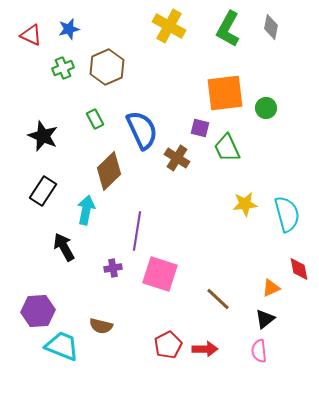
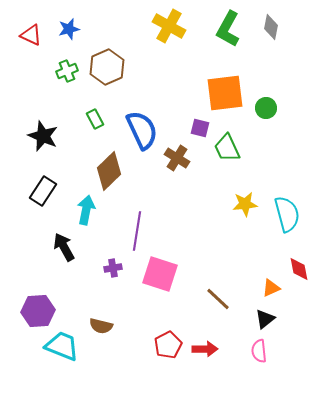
green cross: moved 4 px right, 3 px down
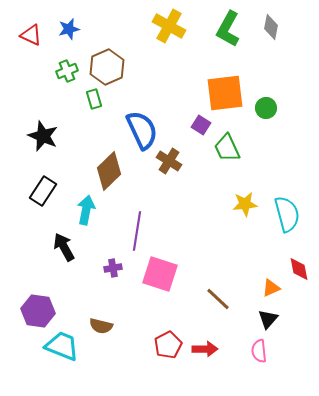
green rectangle: moved 1 px left, 20 px up; rotated 12 degrees clockwise
purple square: moved 1 px right, 3 px up; rotated 18 degrees clockwise
brown cross: moved 8 px left, 3 px down
purple hexagon: rotated 12 degrees clockwise
black triangle: moved 3 px right; rotated 10 degrees counterclockwise
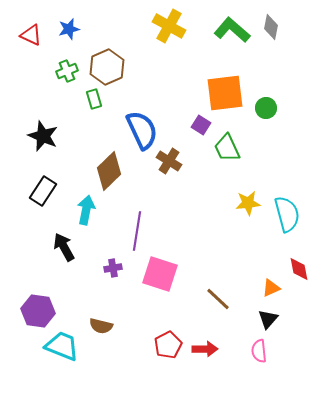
green L-shape: moved 4 px right, 1 px down; rotated 102 degrees clockwise
yellow star: moved 3 px right, 1 px up
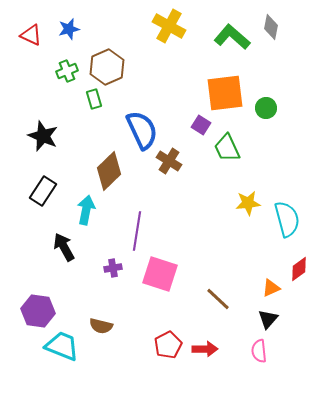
green L-shape: moved 7 px down
cyan semicircle: moved 5 px down
red diamond: rotated 65 degrees clockwise
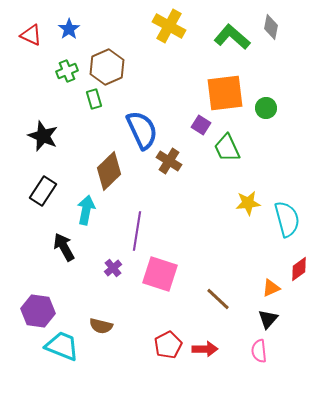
blue star: rotated 20 degrees counterclockwise
purple cross: rotated 30 degrees counterclockwise
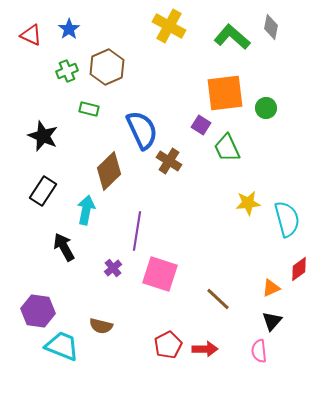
green rectangle: moved 5 px left, 10 px down; rotated 60 degrees counterclockwise
black triangle: moved 4 px right, 2 px down
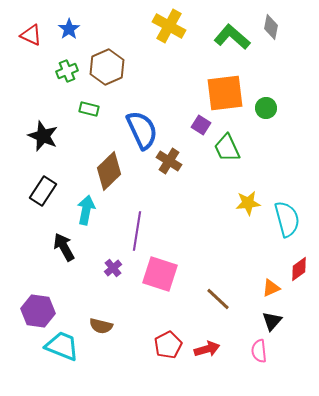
red arrow: moved 2 px right; rotated 15 degrees counterclockwise
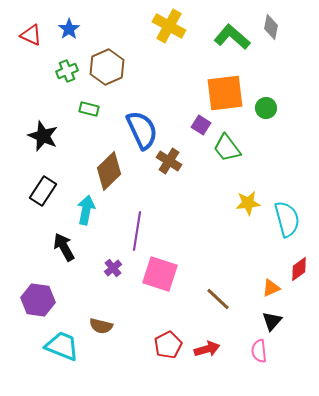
green trapezoid: rotated 12 degrees counterclockwise
purple hexagon: moved 11 px up
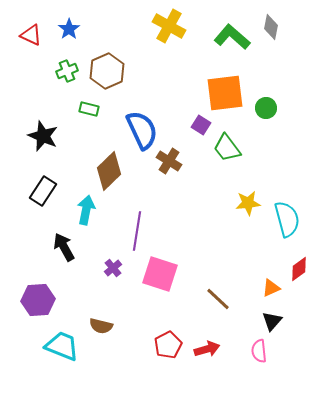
brown hexagon: moved 4 px down
purple hexagon: rotated 12 degrees counterclockwise
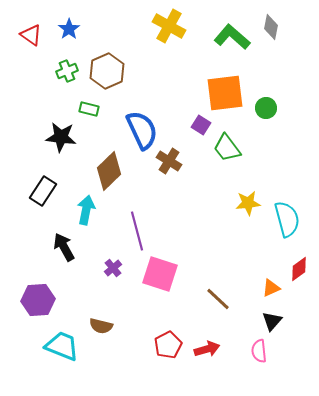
red triangle: rotated 10 degrees clockwise
black star: moved 18 px right, 1 px down; rotated 16 degrees counterclockwise
purple line: rotated 24 degrees counterclockwise
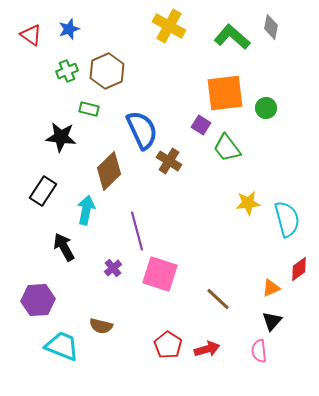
blue star: rotated 15 degrees clockwise
red pentagon: rotated 12 degrees counterclockwise
